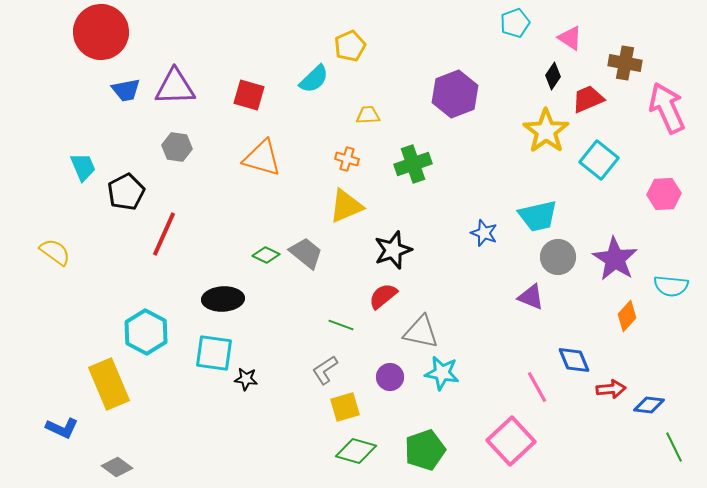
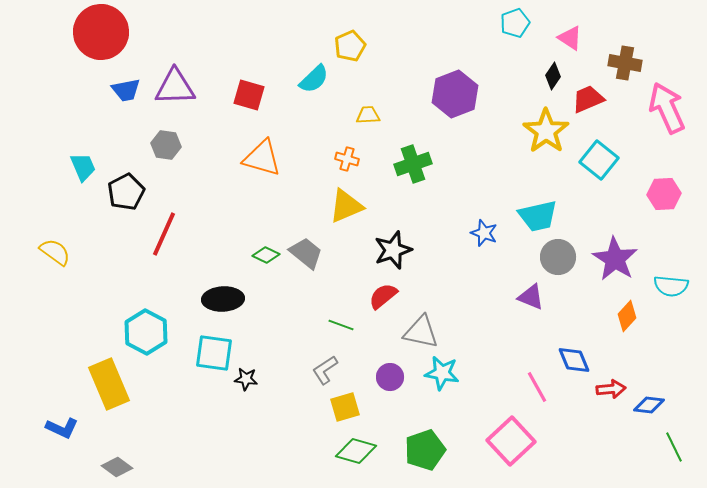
gray hexagon at (177, 147): moved 11 px left, 2 px up
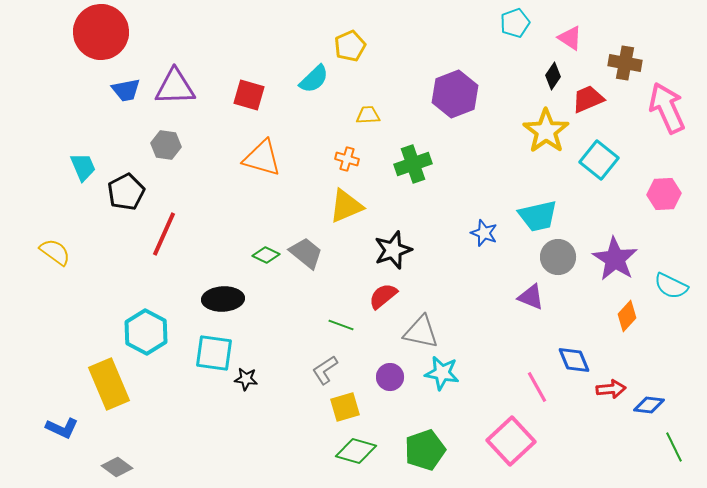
cyan semicircle at (671, 286): rotated 20 degrees clockwise
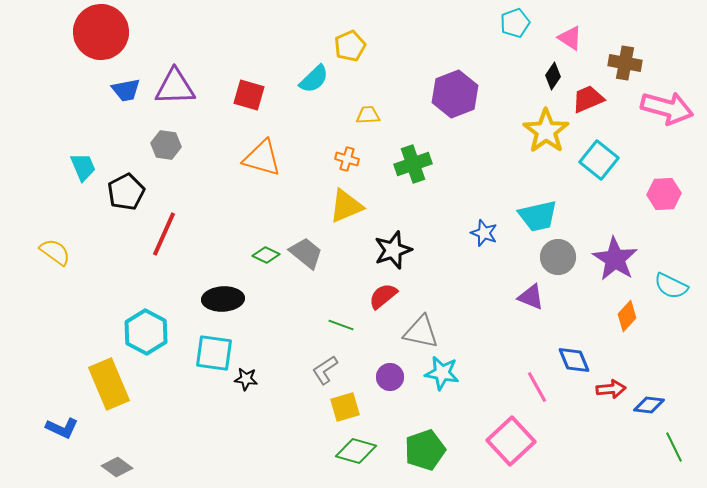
pink arrow at (667, 108): rotated 129 degrees clockwise
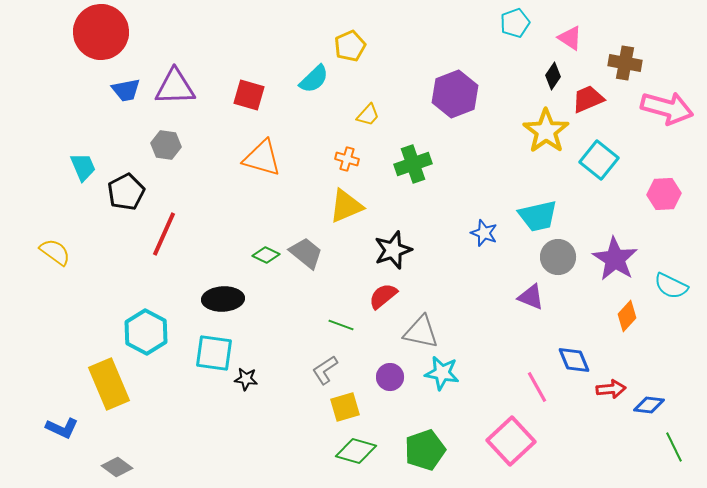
yellow trapezoid at (368, 115): rotated 135 degrees clockwise
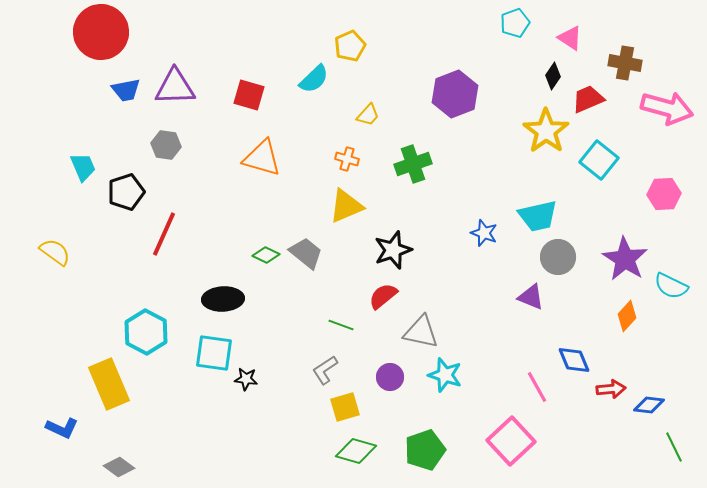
black pentagon at (126, 192): rotated 9 degrees clockwise
purple star at (615, 259): moved 10 px right
cyan star at (442, 373): moved 3 px right, 2 px down; rotated 8 degrees clockwise
gray diamond at (117, 467): moved 2 px right
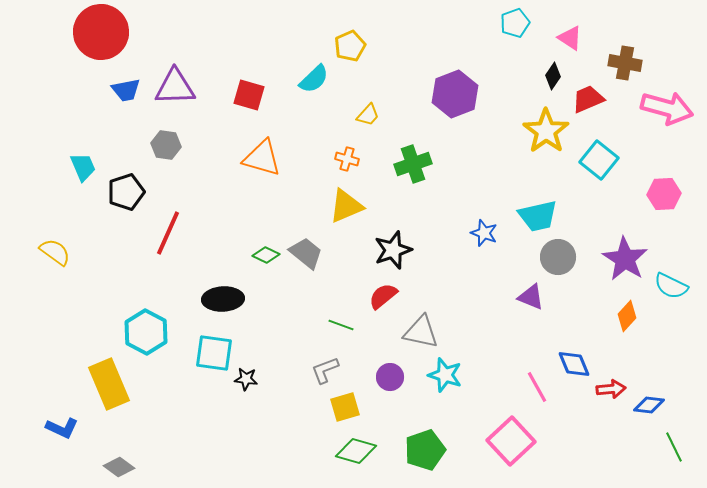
red line at (164, 234): moved 4 px right, 1 px up
blue diamond at (574, 360): moved 4 px down
gray L-shape at (325, 370): rotated 12 degrees clockwise
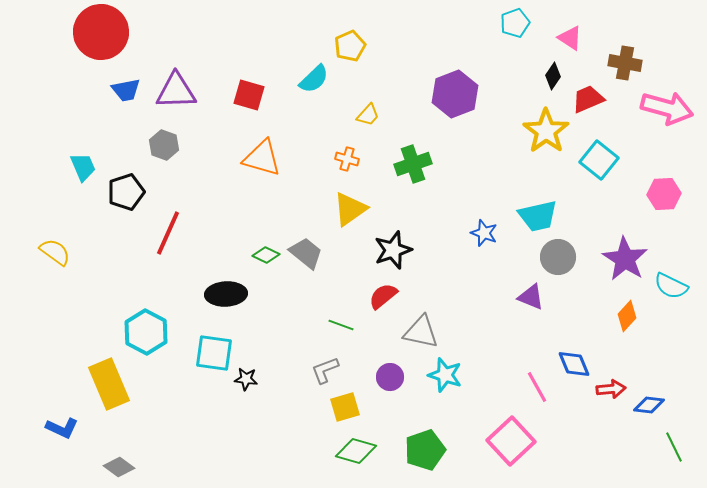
purple triangle at (175, 87): moved 1 px right, 4 px down
gray hexagon at (166, 145): moved 2 px left; rotated 12 degrees clockwise
yellow triangle at (346, 206): moved 4 px right, 3 px down; rotated 12 degrees counterclockwise
black ellipse at (223, 299): moved 3 px right, 5 px up
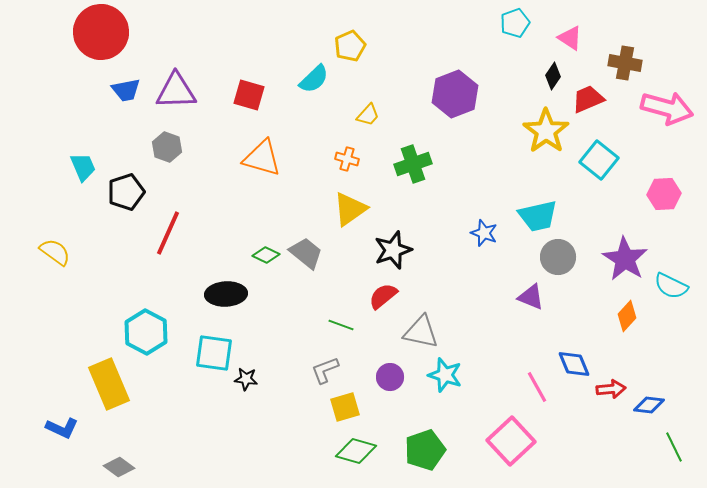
gray hexagon at (164, 145): moved 3 px right, 2 px down
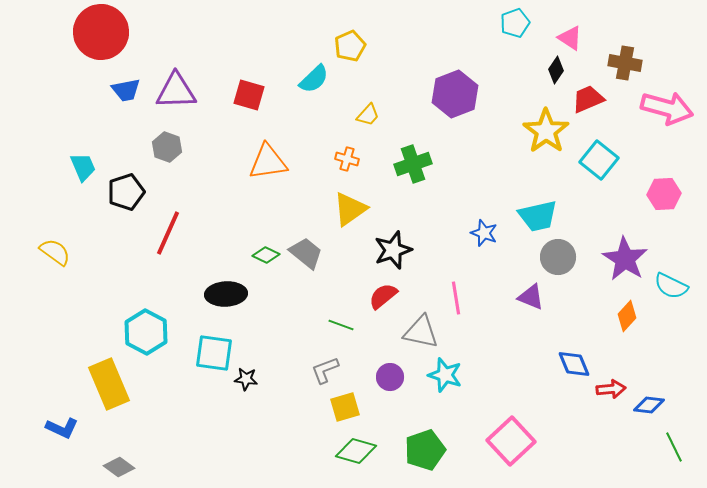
black diamond at (553, 76): moved 3 px right, 6 px up
orange triangle at (262, 158): moved 6 px right, 4 px down; rotated 24 degrees counterclockwise
pink line at (537, 387): moved 81 px left, 89 px up; rotated 20 degrees clockwise
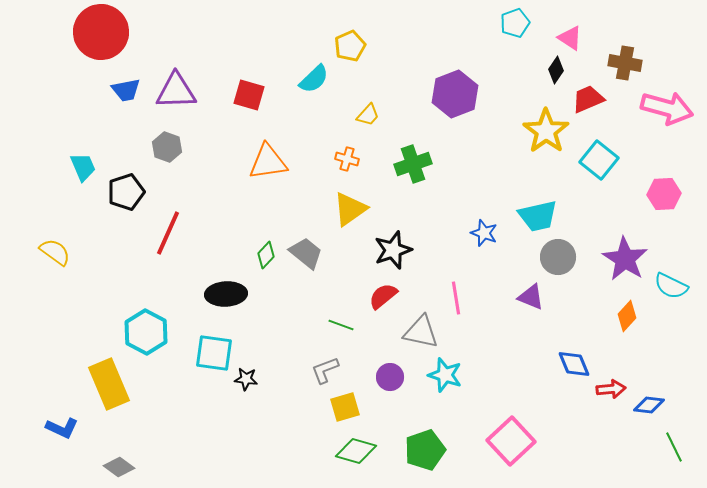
green diamond at (266, 255): rotated 72 degrees counterclockwise
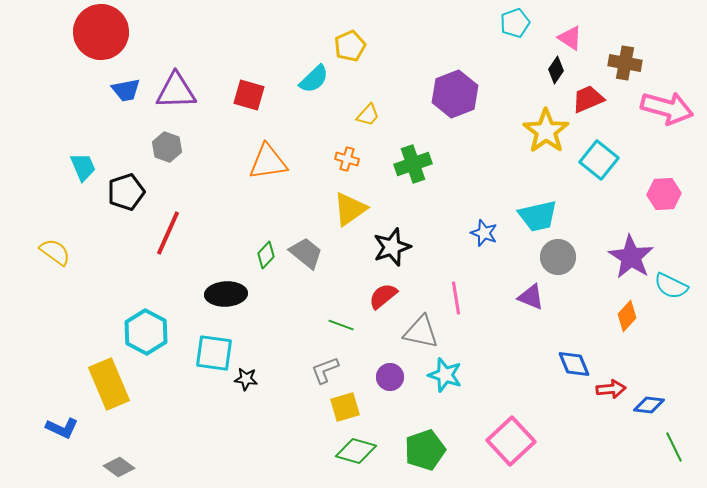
black star at (393, 250): moved 1 px left, 3 px up
purple star at (625, 259): moved 6 px right, 2 px up
